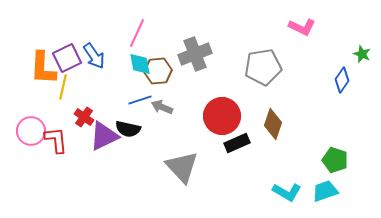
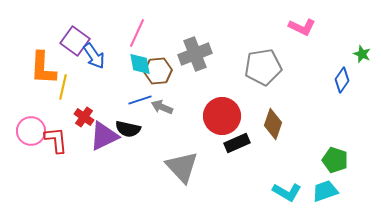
purple square: moved 8 px right, 17 px up; rotated 28 degrees counterclockwise
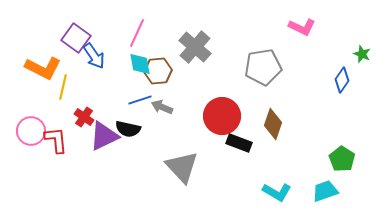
purple square: moved 1 px right, 3 px up
gray cross: moved 7 px up; rotated 28 degrees counterclockwise
orange L-shape: rotated 66 degrees counterclockwise
black rectangle: moved 2 px right; rotated 45 degrees clockwise
green pentagon: moved 7 px right, 1 px up; rotated 15 degrees clockwise
cyan L-shape: moved 10 px left
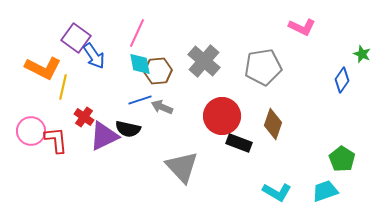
gray cross: moved 9 px right, 14 px down
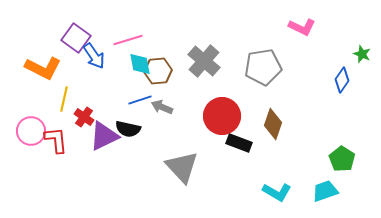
pink line: moved 9 px left, 7 px down; rotated 48 degrees clockwise
yellow line: moved 1 px right, 12 px down
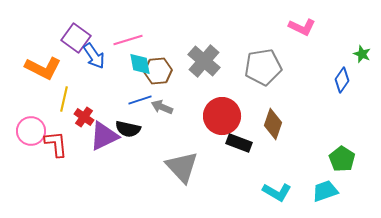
red L-shape: moved 4 px down
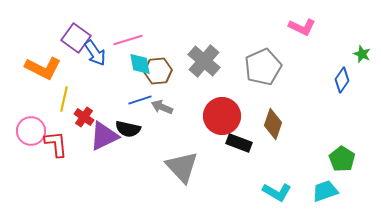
blue arrow: moved 1 px right, 3 px up
gray pentagon: rotated 15 degrees counterclockwise
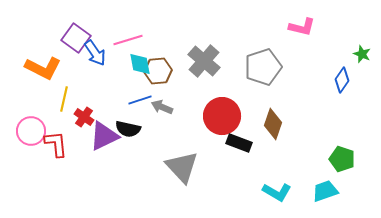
pink L-shape: rotated 12 degrees counterclockwise
gray pentagon: rotated 6 degrees clockwise
green pentagon: rotated 15 degrees counterclockwise
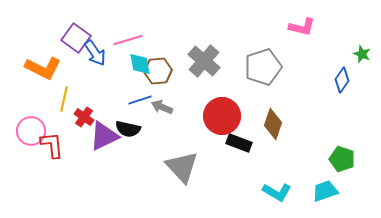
red L-shape: moved 4 px left, 1 px down
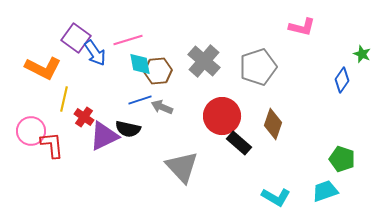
gray pentagon: moved 5 px left
black rectangle: rotated 20 degrees clockwise
cyan L-shape: moved 1 px left, 5 px down
